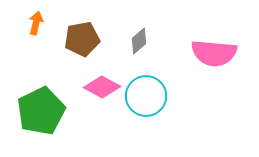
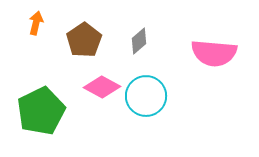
brown pentagon: moved 2 px right, 1 px down; rotated 24 degrees counterclockwise
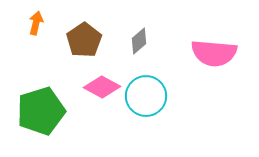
green pentagon: rotated 9 degrees clockwise
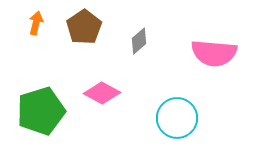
brown pentagon: moved 13 px up
pink diamond: moved 6 px down
cyan circle: moved 31 px right, 22 px down
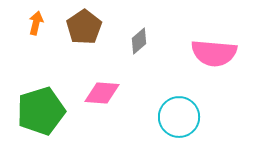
pink diamond: rotated 24 degrees counterclockwise
cyan circle: moved 2 px right, 1 px up
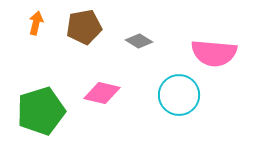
brown pentagon: rotated 24 degrees clockwise
gray diamond: rotated 72 degrees clockwise
pink diamond: rotated 9 degrees clockwise
cyan circle: moved 22 px up
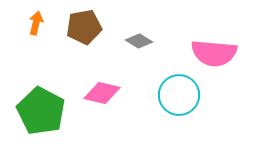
green pentagon: rotated 27 degrees counterclockwise
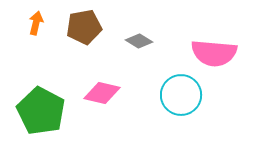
cyan circle: moved 2 px right
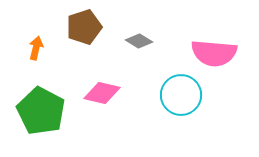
orange arrow: moved 25 px down
brown pentagon: rotated 8 degrees counterclockwise
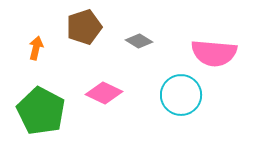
pink diamond: moved 2 px right; rotated 12 degrees clockwise
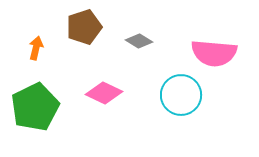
green pentagon: moved 6 px left, 4 px up; rotated 18 degrees clockwise
